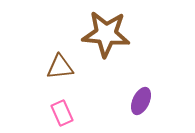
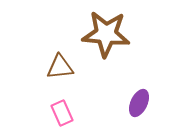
purple ellipse: moved 2 px left, 2 px down
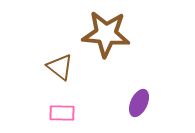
brown triangle: rotated 44 degrees clockwise
pink rectangle: rotated 65 degrees counterclockwise
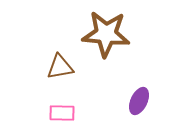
brown triangle: rotated 48 degrees counterclockwise
purple ellipse: moved 2 px up
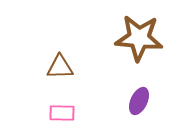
brown star: moved 33 px right, 4 px down
brown triangle: rotated 8 degrees clockwise
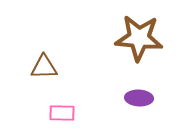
brown triangle: moved 16 px left
purple ellipse: moved 3 px up; rotated 68 degrees clockwise
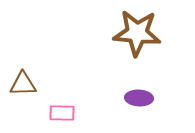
brown star: moved 2 px left, 5 px up
brown triangle: moved 21 px left, 17 px down
